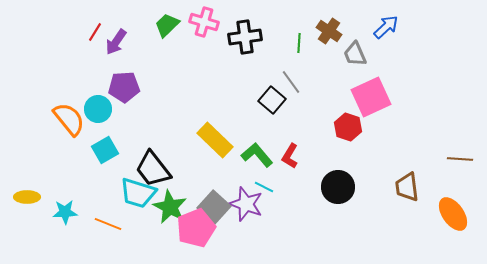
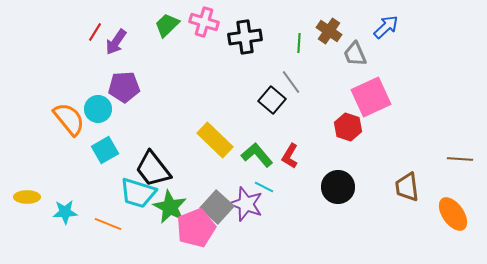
gray square: moved 3 px right
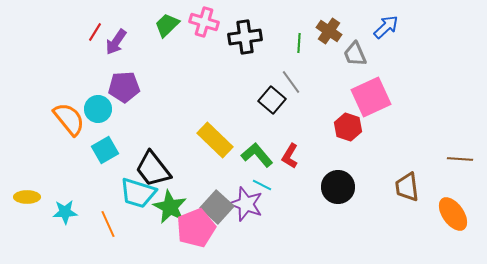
cyan line: moved 2 px left, 2 px up
orange line: rotated 44 degrees clockwise
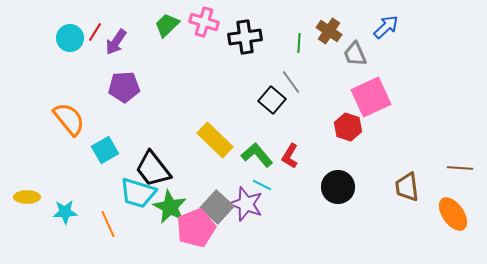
cyan circle: moved 28 px left, 71 px up
brown line: moved 9 px down
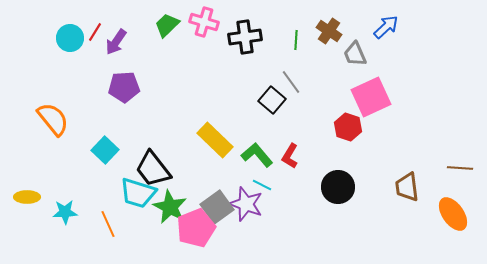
green line: moved 3 px left, 3 px up
orange semicircle: moved 16 px left
cyan square: rotated 16 degrees counterclockwise
gray square: rotated 12 degrees clockwise
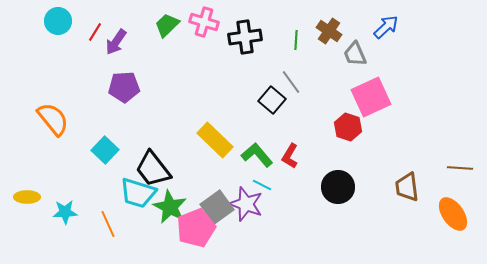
cyan circle: moved 12 px left, 17 px up
